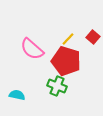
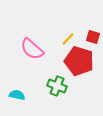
red square: rotated 24 degrees counterclockwise
red pentagon: moved 13 px right
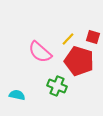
pink semicircle: moved 8 px right, 3 px down
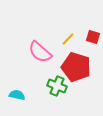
red pentagon: moved 3 px left, 6 px down
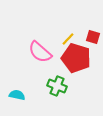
red pentagon: moved 9 px up
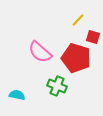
yellow line: moved 10 px right, 19 px up
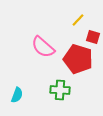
pink semicircle: moved 3 px right, 5 px up
red pentagon: moved 2 px right, 1 px down
green cross: moved 3 px right, 4 px down; rotated 18 degrees counterclockwise
cyan semicircle: rotated 98 degrees clockwise
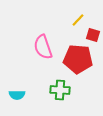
red square: moved 2 px up
pink semicircle: rotated 30 degrees clockwise
red pentagon: rotated 12 degrees counterclockwise
cyan semicircle: rotated 70 degrees clockwise
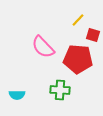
pink semicircle: rotated 25 degrees counterclockwise
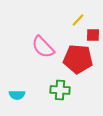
red square: rotated 16 degrees counterclockwise
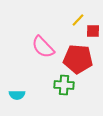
red square: moved 4 px up
green cross: moved 4 px right, 5 px up
